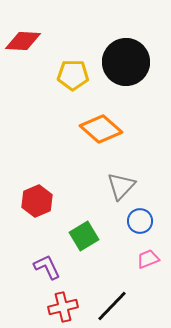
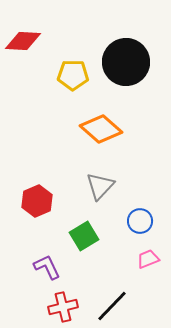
gray triangle: moved 21 px left
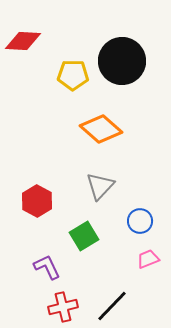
black circle: moved 4 px left, 1 px up
red hexagon: rotated 8 degrees counterclockwise
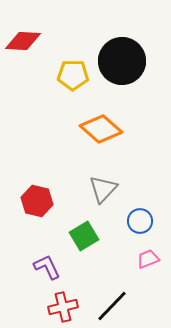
gray triangle: moved 3 px right, 3 px down
red hexagon: rotated 16 degrees counterclockwise
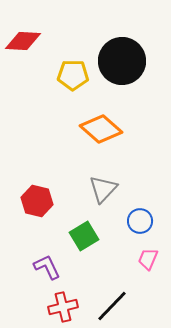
pink trapezoid: rotated 45 degrees counterclockwise
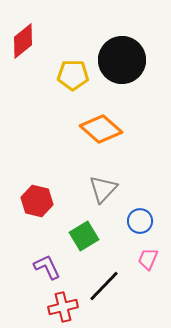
red diamond: rotated 42 degrees counterclockwise
black circle: moved 1 px up
black line: moved 8 px left, 20 px up
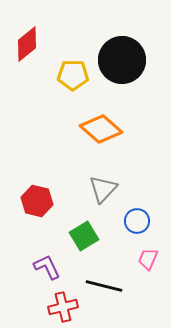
red diamond: moved 4 px right, 3 px down
blue circle: moved 3 px left
black line: rotated 60 degrees clockwise
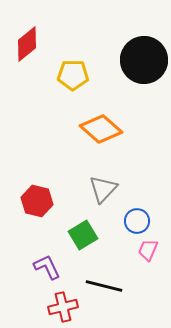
black circle: moved 22 px right
green square: moved 1 px left, 1 px up
pink trapezoid: moved 9 px up
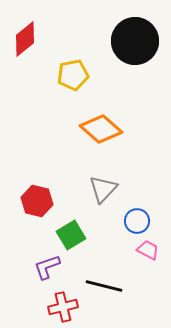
red diamond: moved 2 px left, 5 px up
black circle: moved 9 px left, 19 px up
yellow pentagon: rotated 12 degrees counterclockwise
green square: moved 12 px left
pink trapezoid: rotated 95 degrees clockwise
purple L-shape: rotated 84 degrees counterclockwise
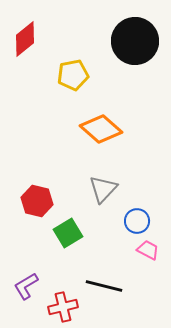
green square: moved 3 px left, 2 px up
purple L-shape: moved 21 px left, 19 px down; rotated 12 degrees counterclockwise
